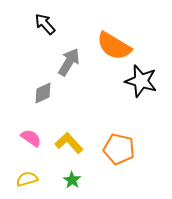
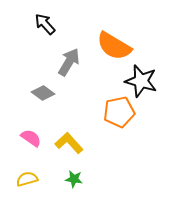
gray diamond: rotated 60 degrees clockwise
orange pentagon: moved 37 px up; rotated 24 degrees counterclockwise
green star: moved 2 px right, 1 px up; rotated 24 degrees counterclockwise
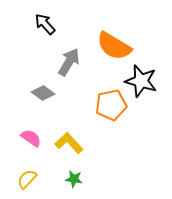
orange pentagon: moved 8 px left, 7 px up
yellow semicircle: rotated 30 degrees counterclockwise
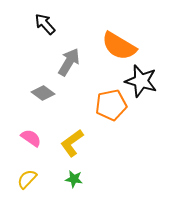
orange semicircle: moved 5 px right
yellow L-shape: moved 3 px right; rotated 84 degrees counterclockwise
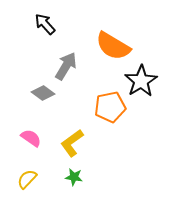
orange semicircle: moved 6 px left
gray arrow: moved 3 px left, 4 px down
black star: rotated 24 degrees clockwise
orange pentagon: moved 1 px left, 2 px down
green star: moved 2 px up
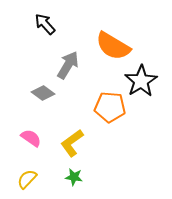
gray arrow: moved 2 px right, 1 px up
orange pentagon: rotated 16 degrees clockwise
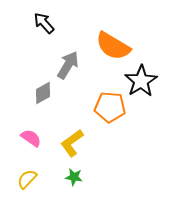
black arrow: moved 1 px left, 1 px up
gray diamond: rotated 65 degrees counterclockwise
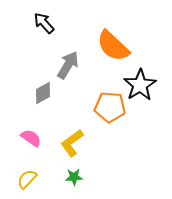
orange semicircle: rotated 12 degrees clockwise
black star: moved 1 px left, 4 px down
green star: rotated 12 degrees counterclockwise
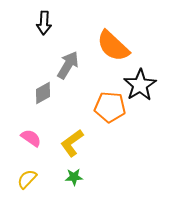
black arrow: rotated 135 degrees counterclockwise
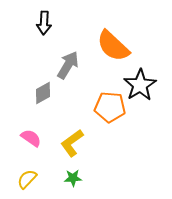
green star: moved 1 px left, 1 px down
